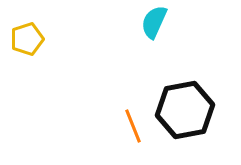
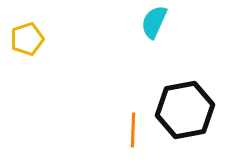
orange line: moved 4 px down; rotated 24 degrees clockwise
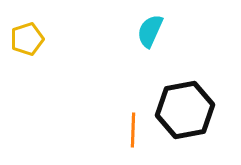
cyan semicircle: moved 4 px left, 9 px down
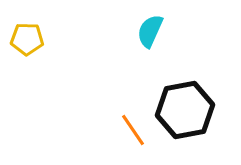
yellow pentagon: rotated 20 degrees clockwise
orange line: rotated 36 degrees counterclockwise
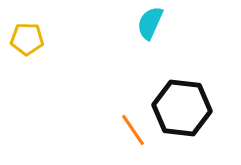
cyan semicircle: moved 8 px up
black hexagon: moved 3 px left, 2 px up; rotated 18 degrees clockwise
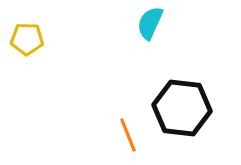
orange line: moved 5 px left, 5 px down; rotated 12 degrees clockwise
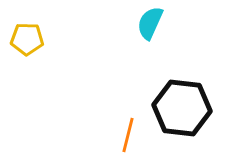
orange line: rotated 36 degrees clockwise
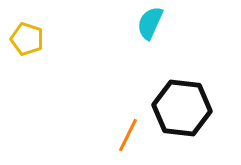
yellow pentagon: rotated 16 degrees clockwise
orange line: rotated 12 degrees clockwise
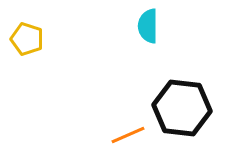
cyan semicircle: moved 2 px left, 3 px down; rotated 24 degrees counterclockwise
orange line: rotated 40 degrees clockwise
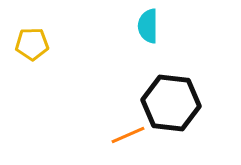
yellow pentagon: moved 5 px right, 5 px down; rotated 20 degrees counterclockwise
black hexagon: moved 11 px left, 5 px up
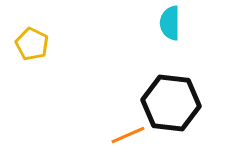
cyan semicircle: moved 22 px right, 3 px up
yellow pentagon: rotated 28 degrees clockwise
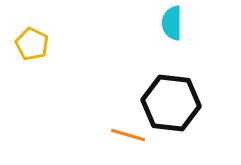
cyan semicircle: moved 2 px right
orange line: rotated 40 degrees clockwise
